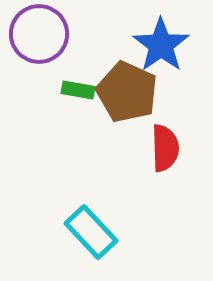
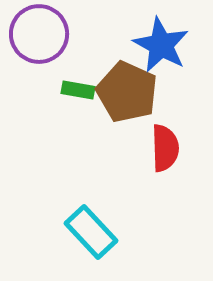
blue star: rotated 8 degrees counterclockwise
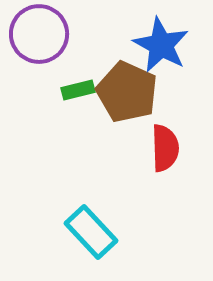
green rectangle: rotated 24 degrees counterclockwise
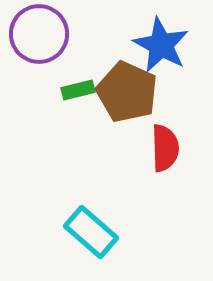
cyan rectangle: rotated 6 degrees counterclockwise
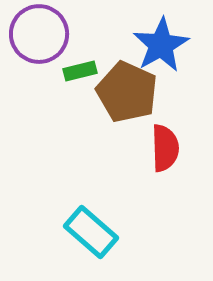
blue star: rotated 14 degrees clockwise
green rectangle: moved 2 px right, 19 px up
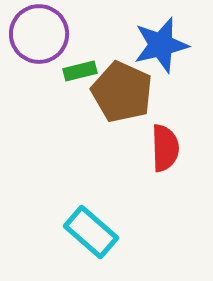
blue star: rotated 16 degrees clockwise
brown pentagon: moved 5 px left
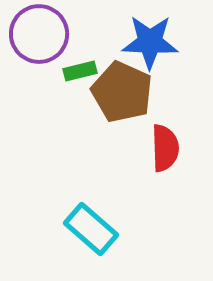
blue star: moved 11 px left, 3 px up; rotated 16 degrees clockwise
cyan rectangle: moved 3 px up
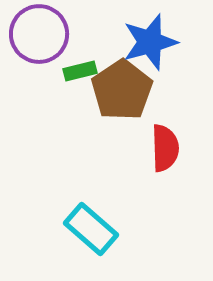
blue star: rotated 18 degrees counterclockwise
brown pentagon: moved 2 px up; rotated 14 degrees clockwise
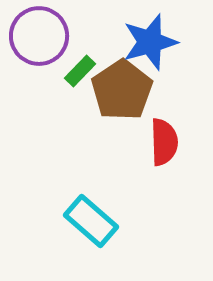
purple circle: moved 2 px down
green rectangle: rotated 32 degrees counterclockwise
red semicircle: moved 1 px left, 6 px up
cyan rectangle: moved 8 px up
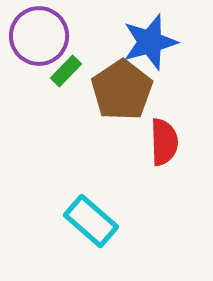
green rectangle: moved 14 px left
